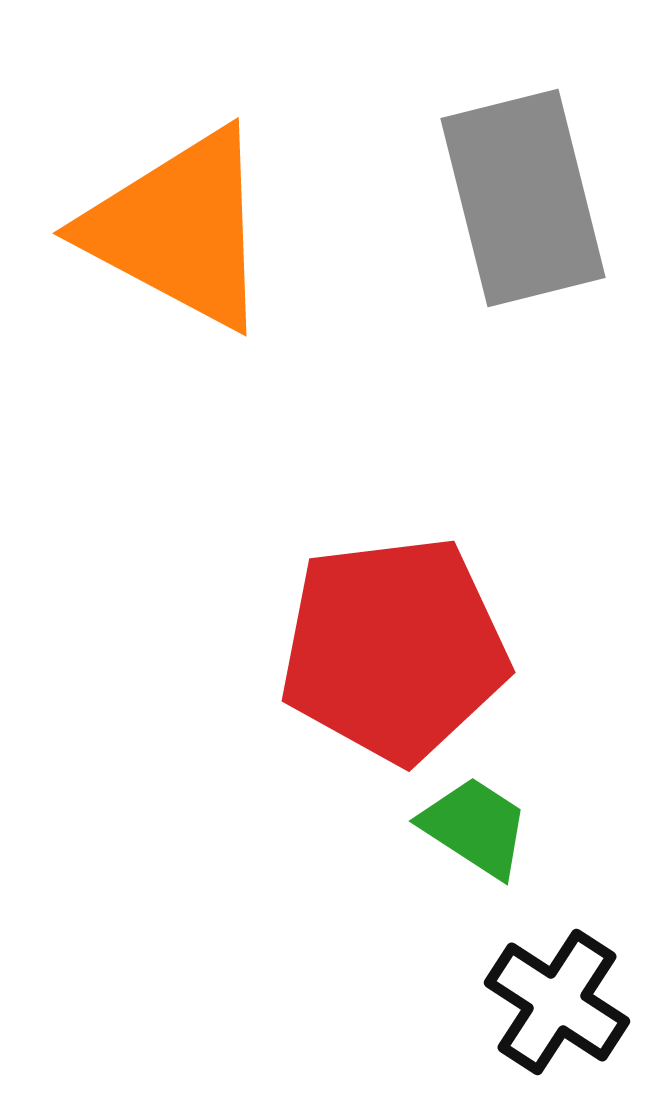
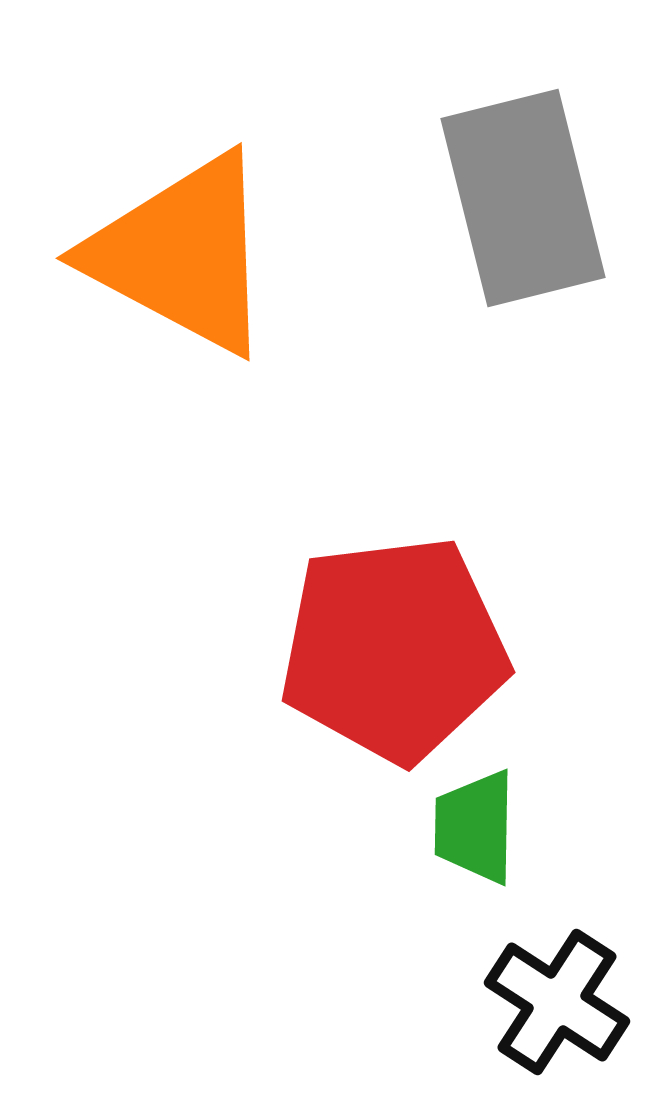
orange triangle: moved 3 px right, 25 px down
green trapezoid: rotated 122 degrees counterclockwise
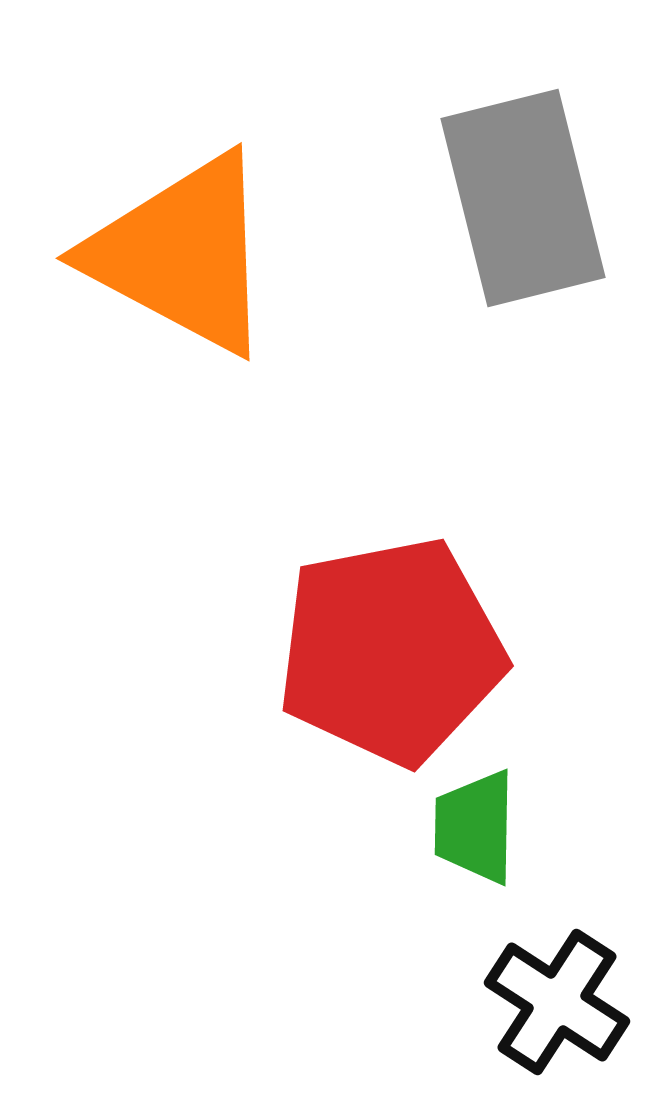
red pentagon: moved 3 px left, 2 px down; rotated 4 degrees counterclockwise
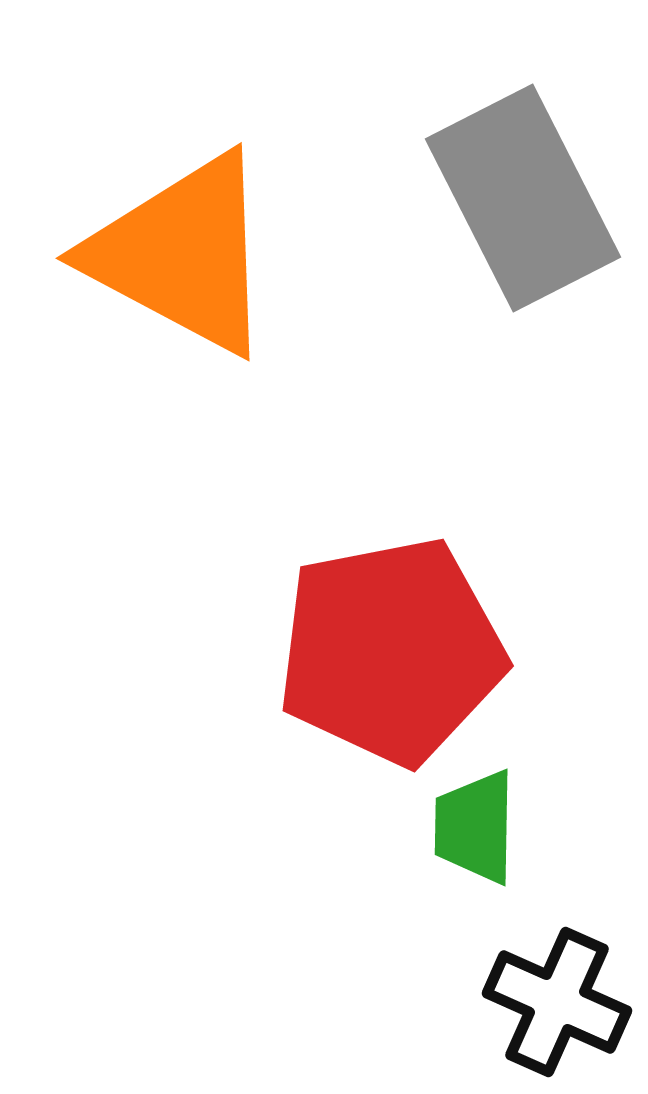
gray rectangle: rotated 13 degrees counterclockwise
black cross: rotated 9 degrees counterclockwise
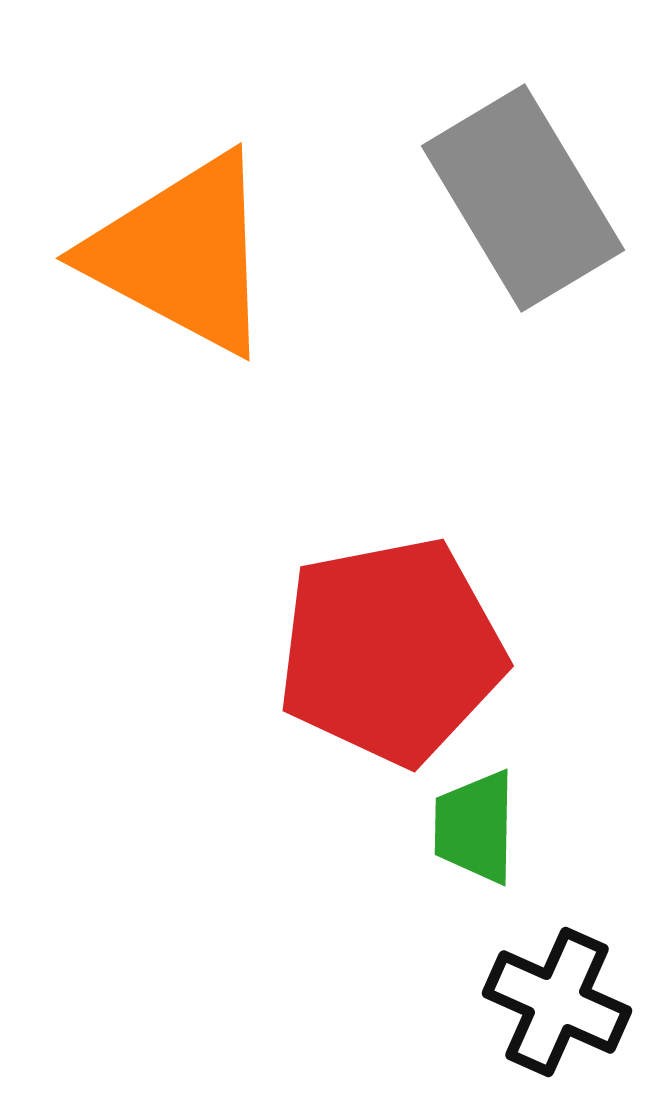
gray rectangle: rotated 4 degrees counterclockwise
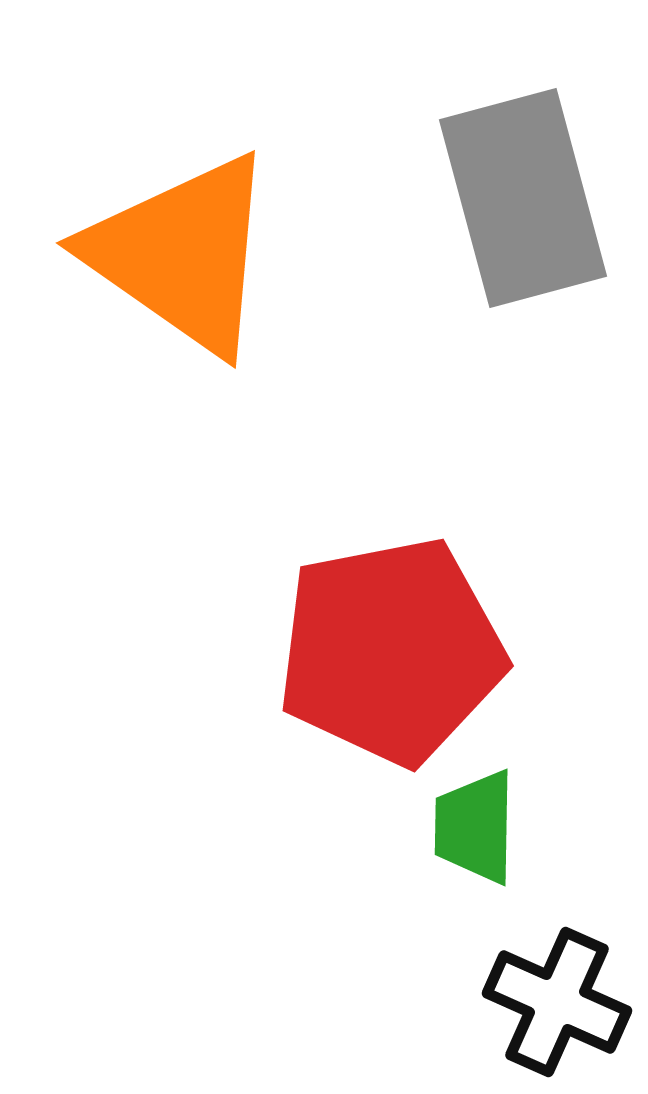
gray rectangle: rotated 16 degrees clockwise
orange triangle: rotated 7 degrees clockwise
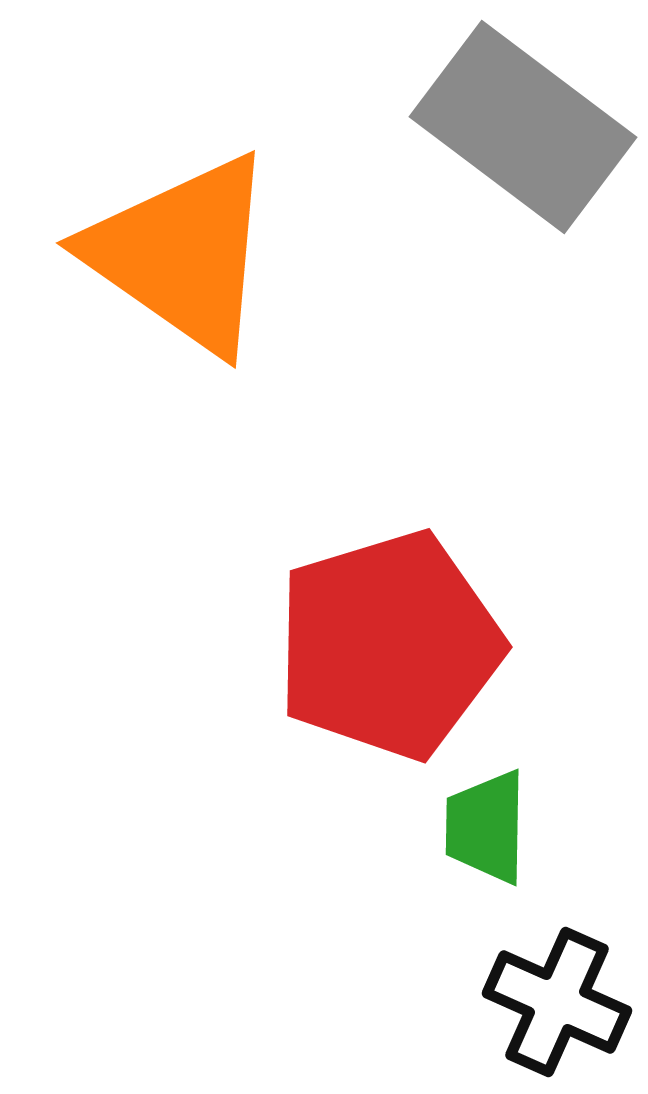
gray rectangle: moved 71 px up; rotated 38 degrees counterclockwise
red pentagon: moved 2 px left, 6 px up; rotated 6 degrees counterclockwise
green trapezoid: moved 11 px right
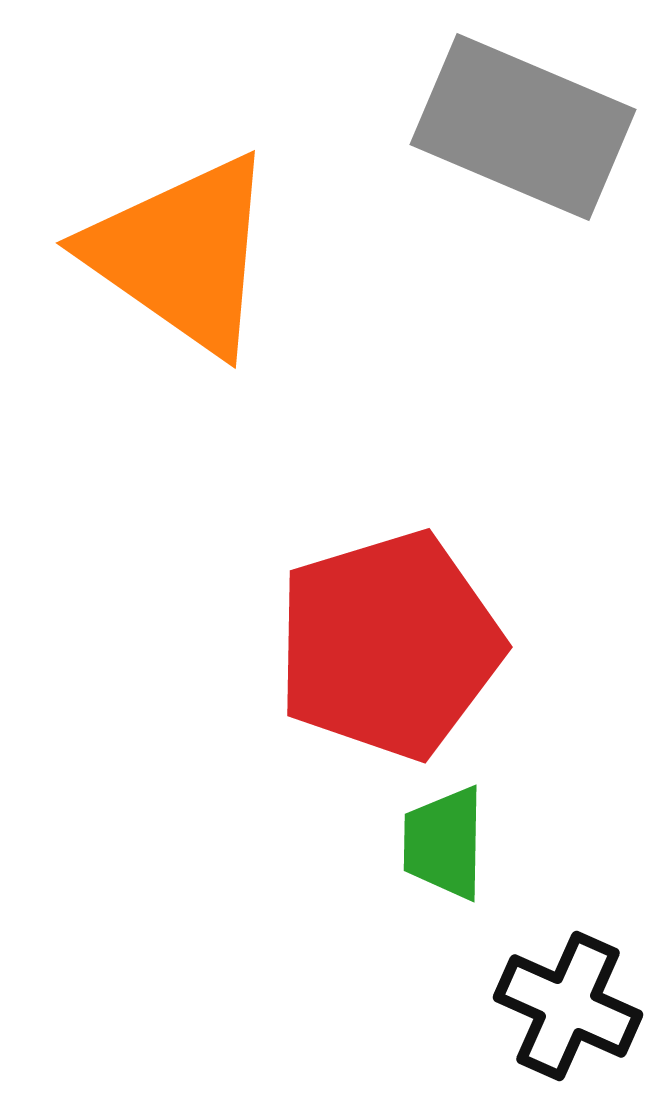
gray rectangle: rotated 14 degrees counterclockwise
green trapezoid: moved 42 px left, 16 px down
black cross: moved 11 px right, 4 px down
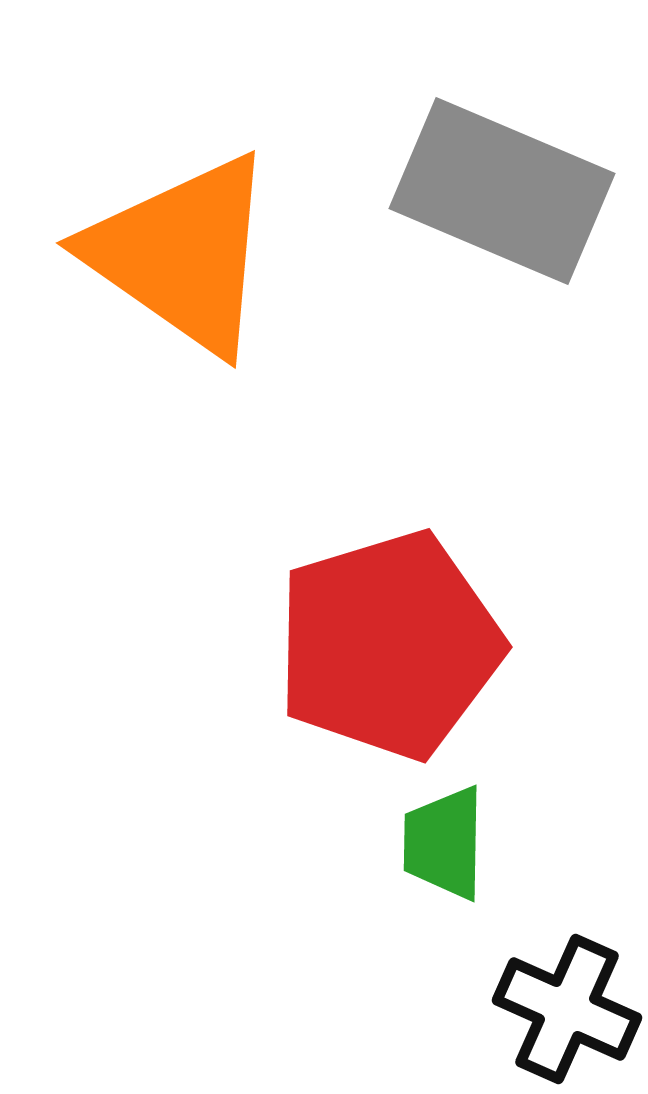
gray rectangle: moved 21 px left, 64 px down
black cross: moved 1 px left, 3 px down
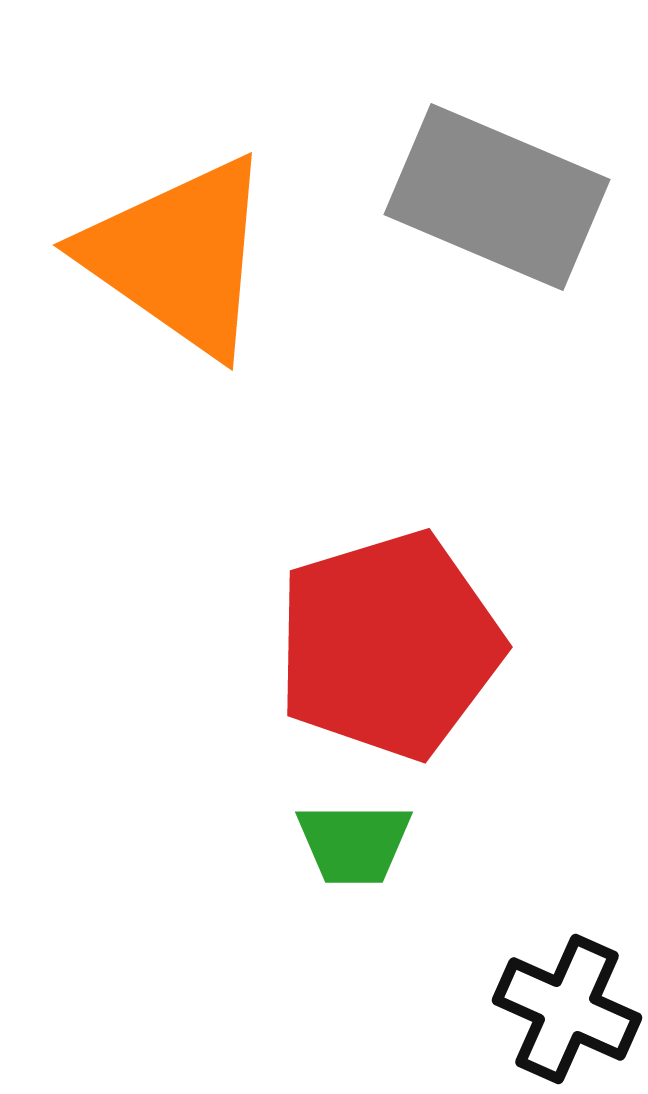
gray rectangle: moved 5 px left, 6 px down
orange triangle: moved 3 px left, 2 px down
green trapezoid: moved 90 px left; rotated 91 degrees counterclockwise
